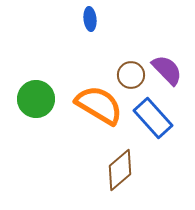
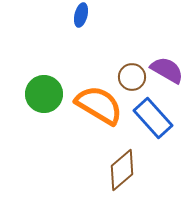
blue ellipse: moved 9 px left, 4 px up; rotated 20 degrees clockwise
purple semicircle: rotated 16 degrees counterclockwise
brown circle: moved 1 px right, 2 px down
green circle: moved 8 px right, 5 px up
brown diamond: moved 2 px right
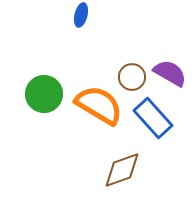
purple semicircle: moved 3 px right, 3 px down
brown diamond: rotated 21 degrees clockwise
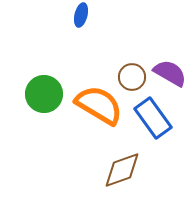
blue rectangle: rotated 6 degrees clockwise
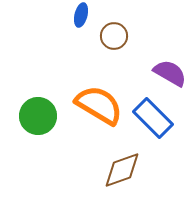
brown circle: moved 18 px left, 41 px up
green circle: moved 6 px left, 22 px down
blue rectangle: rotated 9 degrees counterclockwise
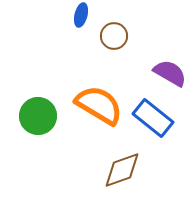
blue rectangle: rotated 6 degrees counterclockwise
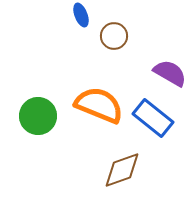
blue ellipse: rotated 35 degrees counterclockwise
orange semicircle: rotated 9 degrees counterclockwise
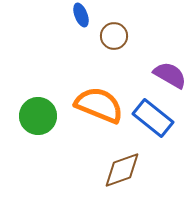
purple semicircle: moved 2 px down
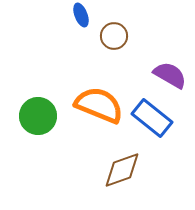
blue rectangle: moved 1 px left
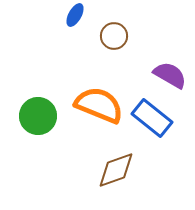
blue ellipse: moved 6 px left; rotated 50 degrees clockwise
brown diamond: moved 6 px left
